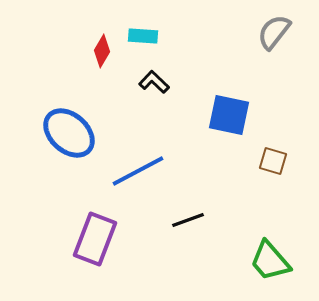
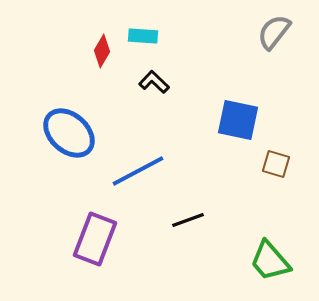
blue square: moved 9 px right, 5 px down
brown square: moved 3 px right, 3 px down
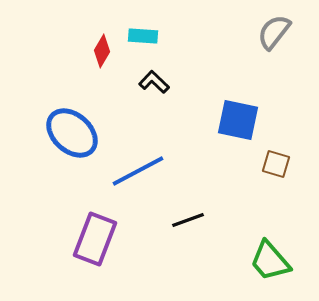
blue ellipse: moved 3 px right
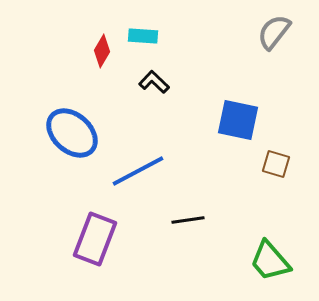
black line: rotated 12 degrees clockwise
